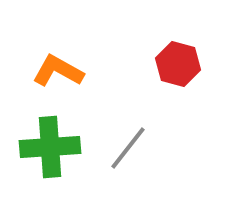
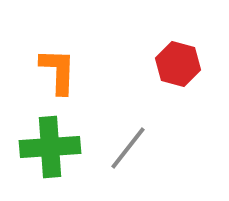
orange L-shape: rotated 63 degrees clockwise
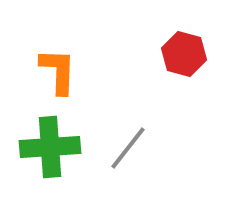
red hexagon: moved 6 px right, 10 px up
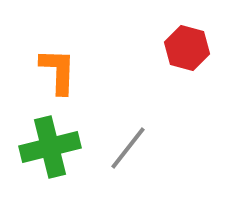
red hexagon: moved 3 px right, 6 px up
green cross: rotated 10 degrees counterclockwise
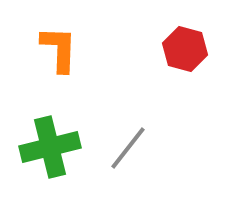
red hexagon: moved 2 px left, 1 px down
orange L-shape: moved 1 px right, 22 px up
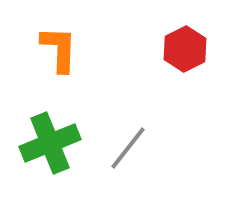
red hexagon: rotated 18 degrees clockwise
green cross: moved 4 px up; rotated 8 degrees counterclockwise
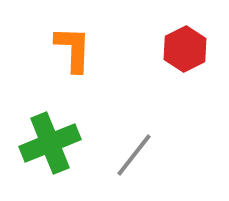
orange L-shape: moved 14 px right
gray line: moved 6 px right, 7 px down
